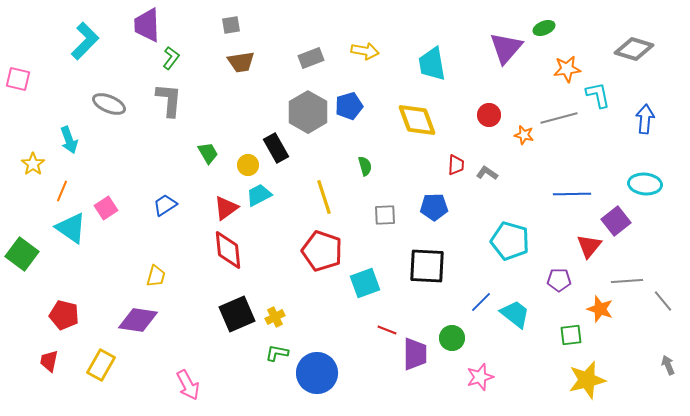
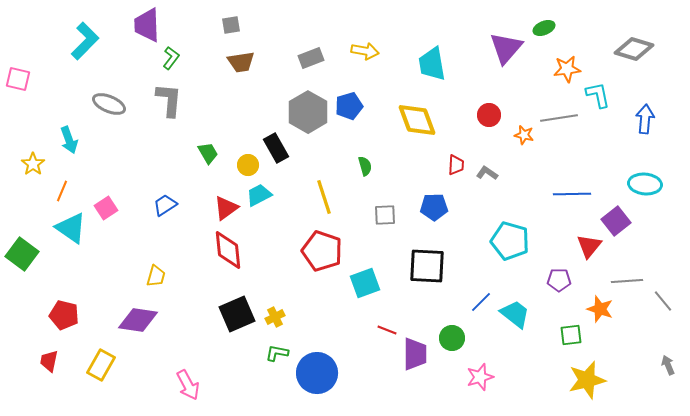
gray line at (559, 118): rotated 6 degrees clockwise
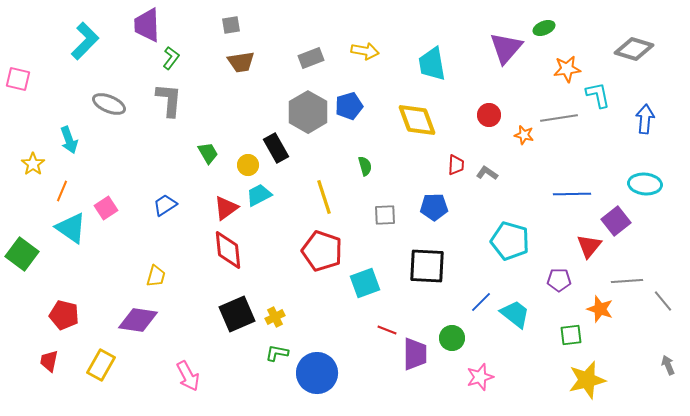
pink arrow at (188, 385): moved 9 px up
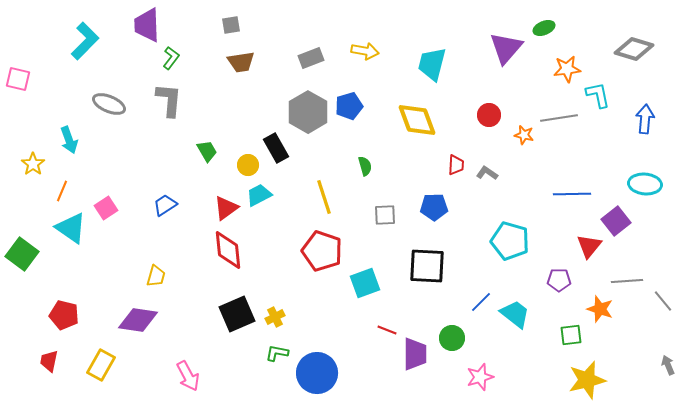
cyan trapezoid at (432, 64): rotated 24 degrees clockwise
green trapezoid at (208, 153): moved 1 px left, 2 px up
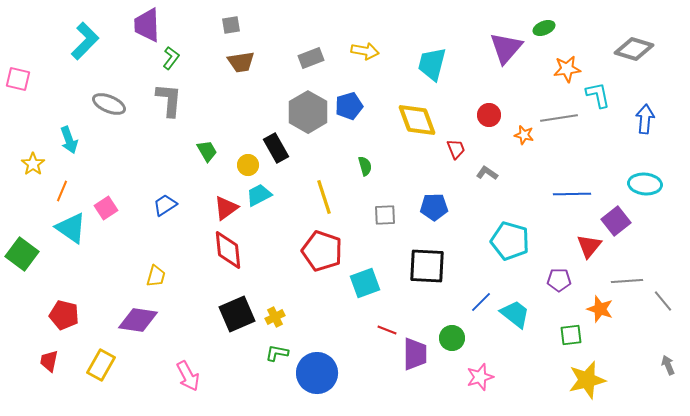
red trapezoid at (456, 165): moved 16 px up; rotated 25 degrees counterclockwise
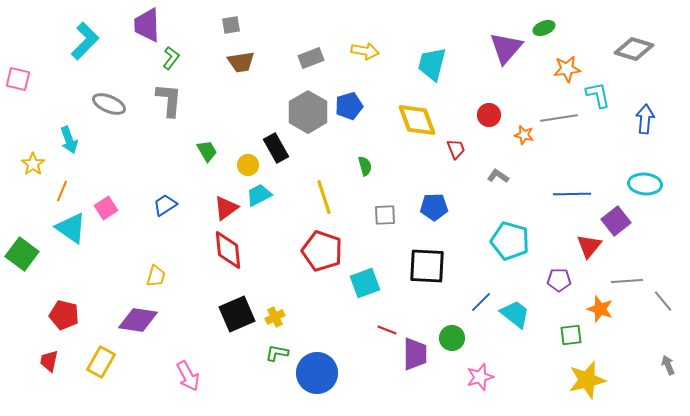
gray L-shape at (487, 173): moved 11 px right, 3 px down
yellow rectangle at (101, 365): moved 3 px up
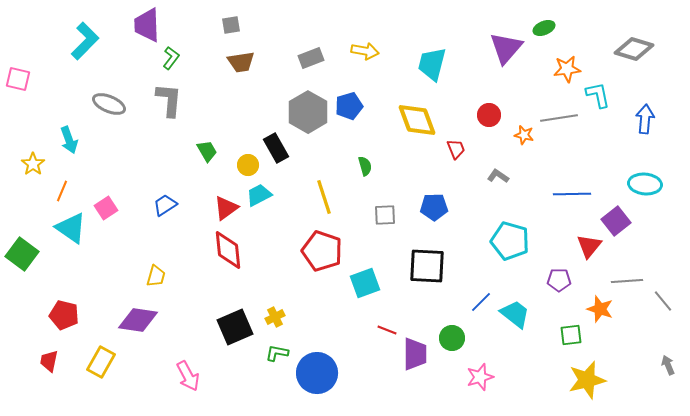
black square at (237, 314): moved 2 px left, 13 px down
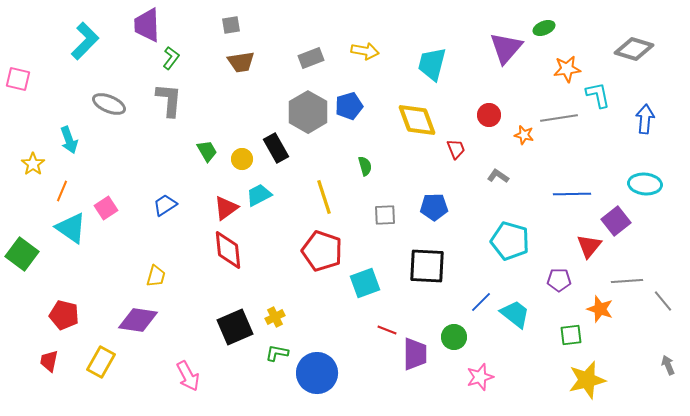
yellow circle at (248, 165): moved 6 px left, 6 px up
green circle at (452, 338): moved 2 px right, 1 px up
